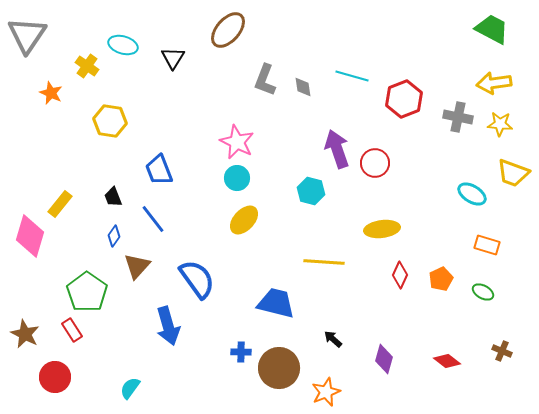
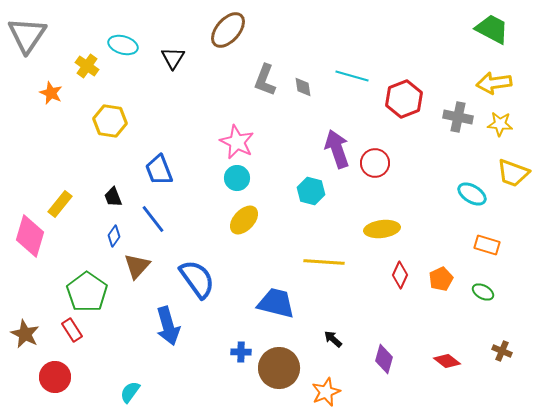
cyan semicircle at (130, 388): moved 4 px down
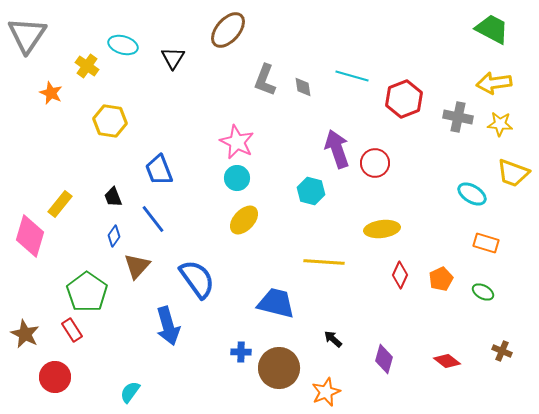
orange rectangle at (487, 245): moved 1 px left, 2 px up
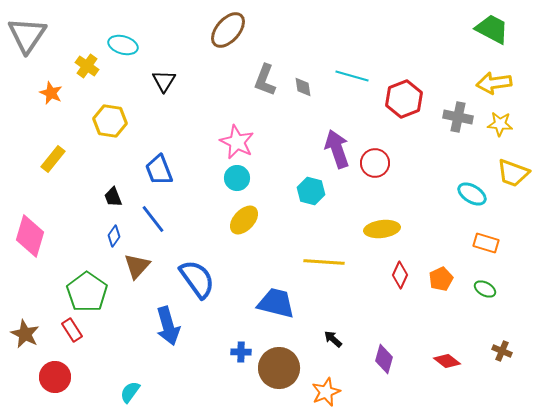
black triangle at (173, 58): moved 9 px left, 23 px down
yellow rectangle at (60, 204): moved 7 px left, 45 px up
green ellipse at (483, 292): moved 2 px right, 3 px up
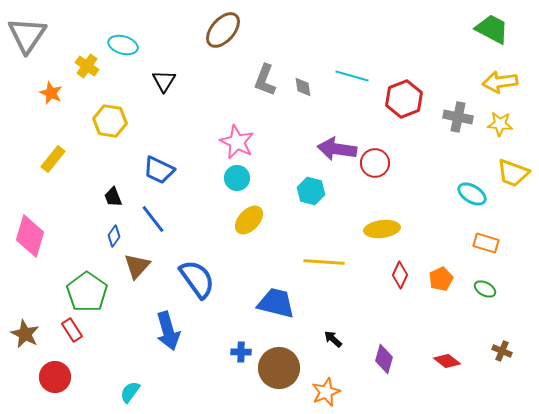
brown ellipse at (228, 30): moved 5 px left
yellow arrow at (494, 83): moved 6 px right, 1 px up
purple arrow at (337, 149): rotated 63 degrees counterclockwise
blue trapezoid at (159, 170): rotated 44 degrees counterclockwise
yellow ellipse at (244, 220): moved 5 px right
blue arrow at (168, 326): moved 5 px down
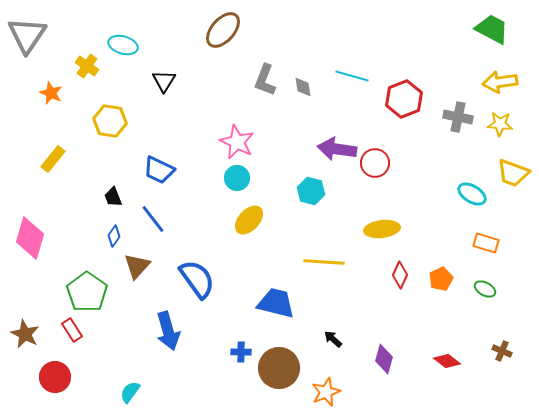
pink diamond at (30, 236): moved 2 px down
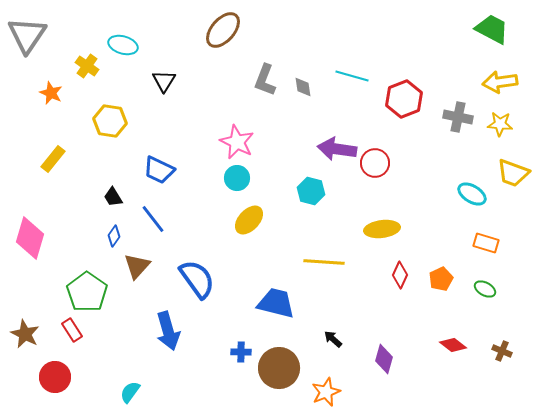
black trapezoid at (113, 197): rotated 10 degrees counterclockwise
red diamond at (447, 361): moved 6 px right, 16 px up
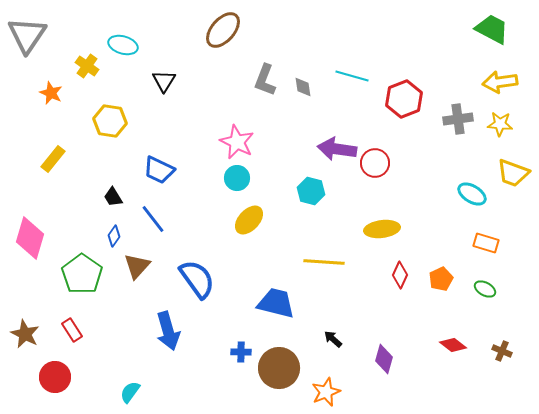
gray cross at (458, 117): moved 2 px down; rotated 20 degrees counterclockwise
green pentagon at (87, 292): moved 5 px left, 18 px up
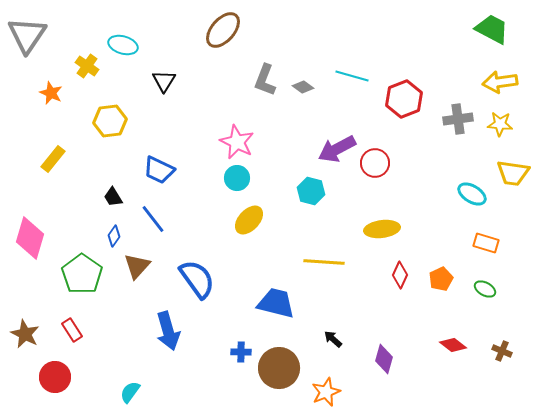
gray diamond at (303, 87): rotated 45 degrees counterclockwise
yellow hexagon at (110, 121): rotated 16 degrees counterclockwise
purple arrow at (337, 149): rotated 36 degrees counterclockwise
yellow trapezoid at (513, 173): rotated 12 degrees counterclockwise
